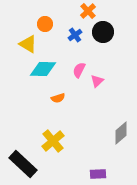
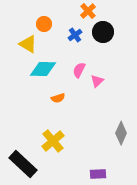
orange circle: moved 1 px left
gray diamond: rotated 25 degrees counterclockwise
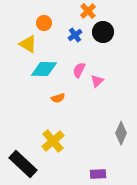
orange circle: moved 1 px up
cyan diamond: moved 1 px right
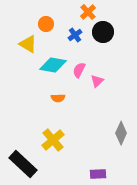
orange cross: moved 1 px down
orange circle: moved 2 px right, 1 px down
cyan diamond: moved 9 px right, 4 px up; rotated 8 degrees clockwise
orange semicircle: rotated 16 degrees clockwise
yellow cross: moved 1 px up
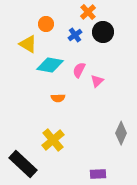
cyan diamond: moved 3 px left
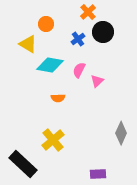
blue cross: moved 3 px right, 4 px down
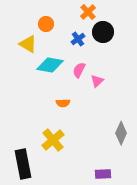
orange semicircle: moved 5 px right, 5 px down
black rectangle: rotated 36 degrees clockwise
purple rectangle: moved 5 px right
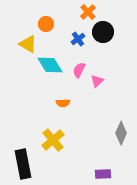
cyan diamond: rotated 48 degrees clockwise
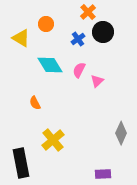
yellow triangle: moved 7 px left, 6 px up
orange semicircle: moved 28 px left; rotated 64 degrees clockwise
black rectangle: moved 2 px left, 1 px up
